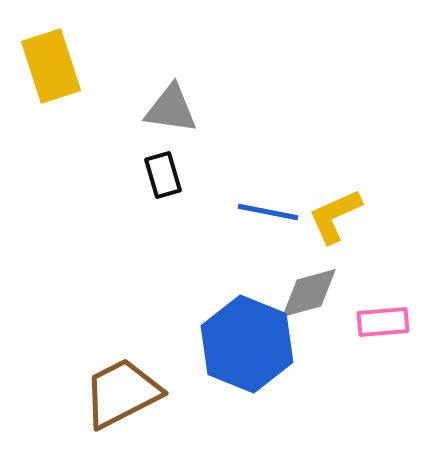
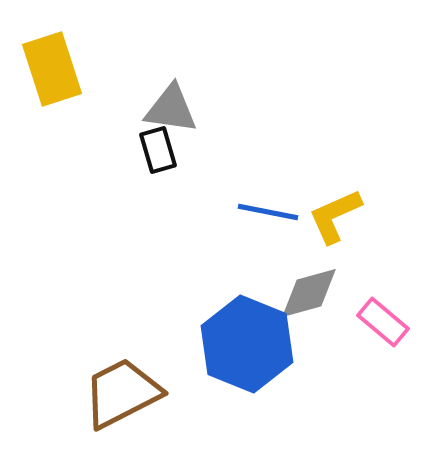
yellow rectangle: moved 1 px right, 3 px down
black rectangle: moved 5 px left, 25 px up
pink rectangle: rotated 45 degrees clockwise
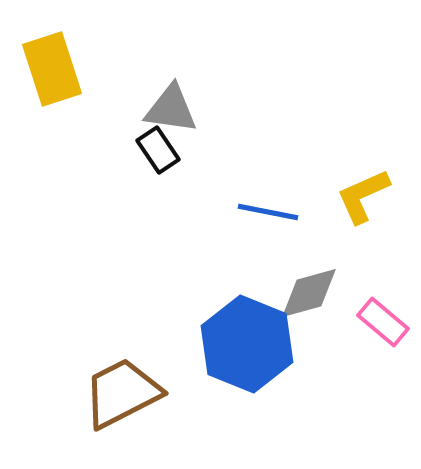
black rectangle: rotated 18 degrees counterclockwise
yellow L-shape: moved 28 px right, 20 px up
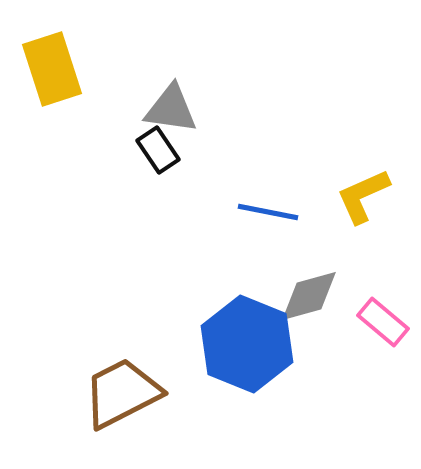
gray diamond: moved 3 px down
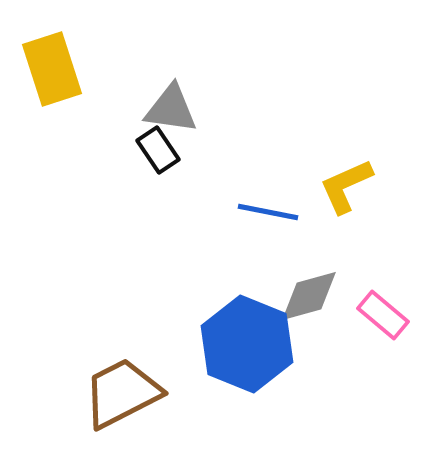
yellow L-shape: moved 17 px left, 10 px up
pink rectangle: moved 7 px up
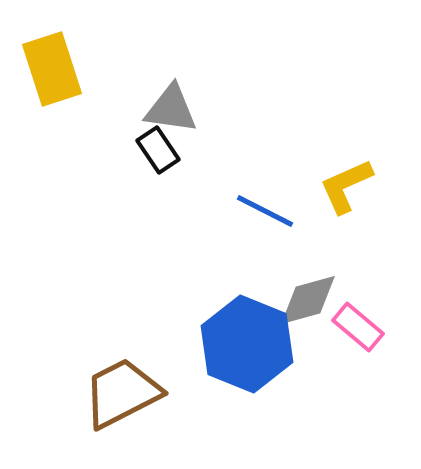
blue line: moved 3 px left, 1 px up; rotated 16 degrees clockwise
gray diamond: moved 1 px left, 4 px down
pink rectangle: moved 25 px left, 12 px down
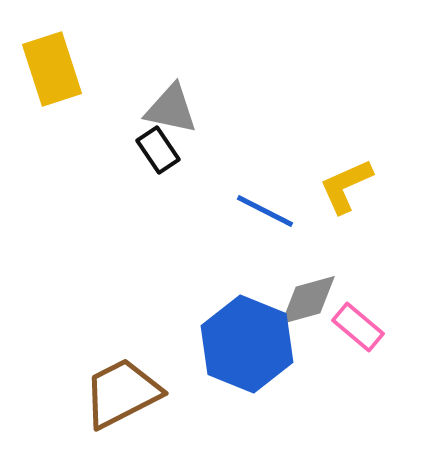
gray triangle: rotated 4 degrees clockwise
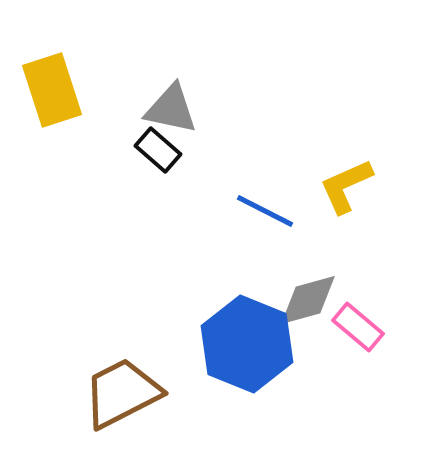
yellow rectangle: moved 21 px down
black rectangle: rotated 15 degrees counterclockwise
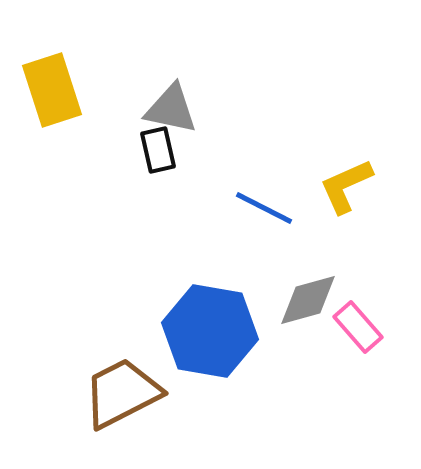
black rectangle: rotated 36 degrees clockwise
blue line: moved 1 px left, 3 px up
pink rectangle: rotated 9 degrees clockwise
blue hexagon: moved 37 px left, 13 px up; rotated 12 degrees counterclockwise
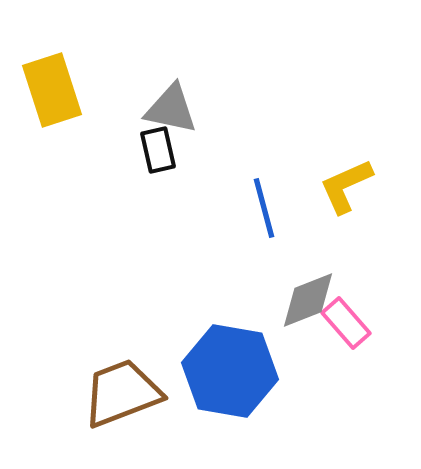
blue line: rotated 48 degrees clockwise
gray diamond: rotated 6 degrees counterclockwise
pink rectangle: moved 12 px left, 4 px up
blue hexagon: moved 20 px right, 40 px down
brown trapezoid: rotated 6 degrees clockwise
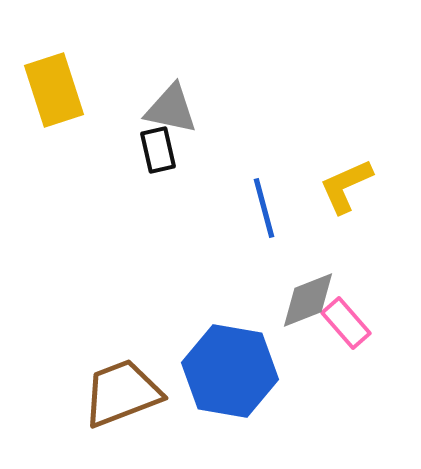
yellow rectangle: moved 2 px right
